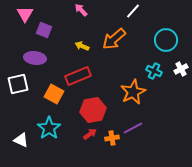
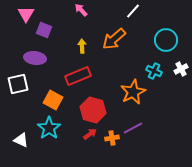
pink triangle: moved 1 px right
yellow arrow: rotated 64 degrees clockwise
orange square: moved 1 px left, 6 px down
red hexagon: rotated 25 degrees clockwise
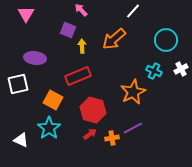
purple square: moved 24 px right
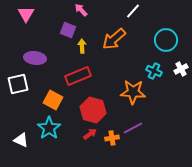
orange star: rotated 30 degrees clockwise
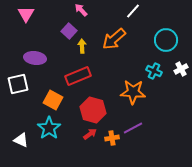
purple square: moved 1 px right, 1 px down; rotated 21 degrees clockwise
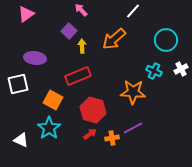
pink triangle: rotated 24 degrees clockwise
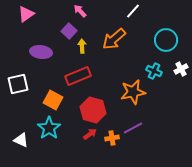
pink arrow: moved 1 px left, 1 px down
purple ellipse: moved 6 px right, 6 px up
orange star: rotated 15 degrees counterclockwise
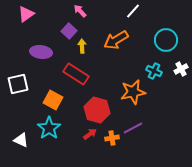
orange arrow: moved 2 px right, 1 px down; rotated 10 degrees clockwise
red rectangle: moved 2 px left, 2 px up; rotated 55 degrees clockwise
red hexagon: moved 4 px right
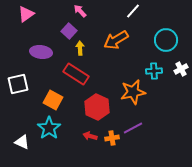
yellow arrow: moved 2 px left, 2 px down
cyan cross: rotated 28 degrees counterclockwise
red hexagon: moved 3 px up; rotated 10 degrees clockwise
red arrow: moved 2 px down; rotated 128 degrees counterclockwise
white triangle: moved 1 px right, 2 px down
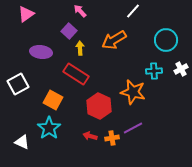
orange arrow: moved 2 px left
white square: rotated 15 degrees counterclockwise
orange star: rotated 25 degrees clockwise
red hexagon: moved 2 px right, 1 px up
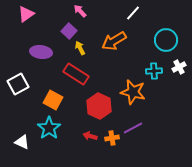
white line: moved 2 px down
orange arrow: moved 1 px down
yellow arrow: rotated 24 degrees counterclockwise
white cross: moved 2 px left, 2 px up
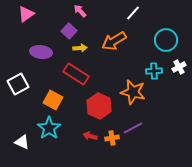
yellow arrow: rotated 112 degrees clockwise
